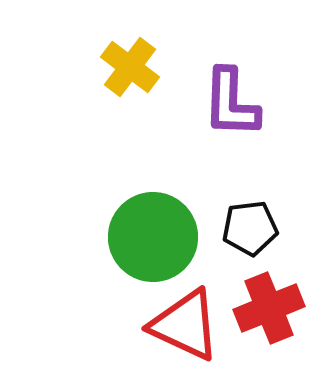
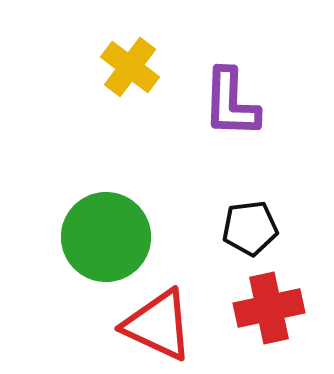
green circle: moved 47 px left
red cross: rotated 10 degrees clockwise
red triangle: moved 27 px left
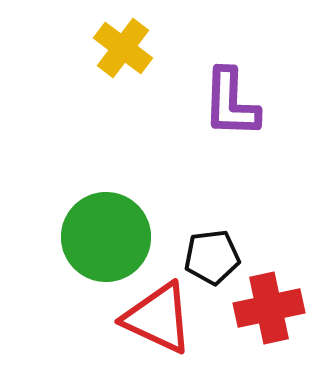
yellow cross: moved 7 px left, 19 px up
black pentagon: moved 38 px left, 29 px down
red triangle: moved 7 px up
